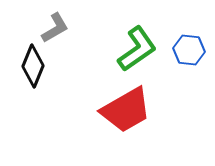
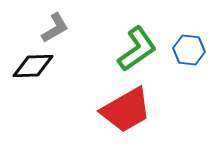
black diamond: rotated 66 degrees clockwise
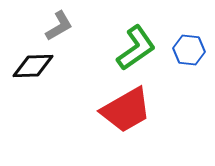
gray L-shape: moved 4 px right, 2 px up
green L-shape: moved 1 px left, 1 px up
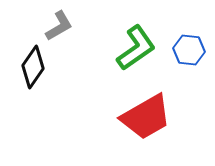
black diamond: moved 1 px down; rotated 54 degrees counterclockwise
red trapezoid: moved 20 px right, 7 px down
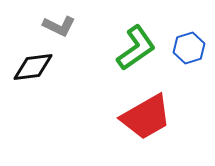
gray L-shape: rotated 56 degrees clockwise
blue hexagon: moved 2 px up; rotated 24 degrees counterclockwise
black diamond: rotated 48 degrees clockwise
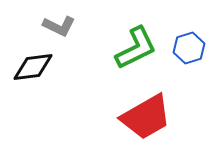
green L-shape: rotated 9 degrees clockwise
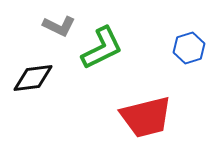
green L-shape: moved 34 px left
black diamond: moved 11 px down
red trapezoid: rotated 16 degrees clockwise
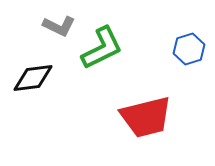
blue hexagon: moved 1 px down
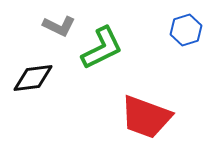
blue hexagon: moved 3 px left, 19 px up
red trapezoid: rotated 34 degrees clockwise
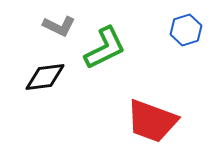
green L-shape: moved 3 px right
black diamond: moved 12 px right, 1 px up
red trapezoid: moved 6 px right, 4 px down
